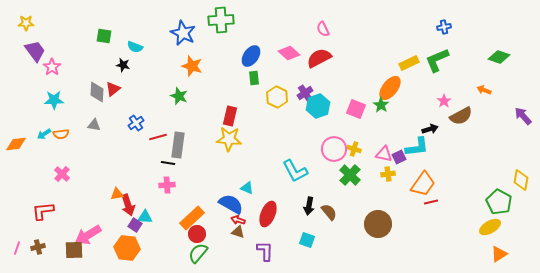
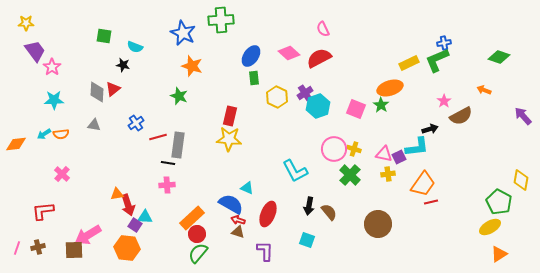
blue cross at (444, 27): moved 16 px down
orange ellipse at (390, 88): rotated 35 degrees clockwise
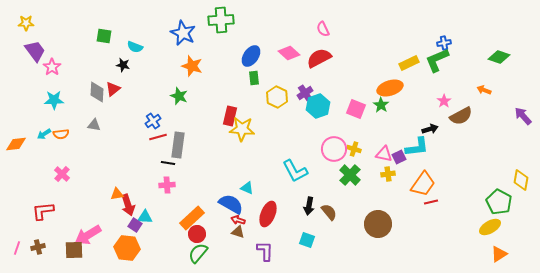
blue cross at (136, 123): moved 17 px right, 2 px up
yellow star at (229, 139): moved 13 px right, 10 px up
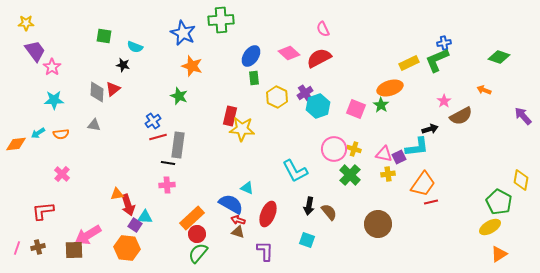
cyan arrow at (44, 134): moved 6 px left, 1 px up
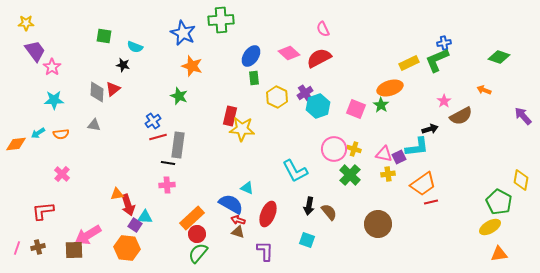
orange trapezoid at (423, 184): rotated 20 degrees clockwise
orange triangle at (499, 254): rotated 24 degrees clockwise
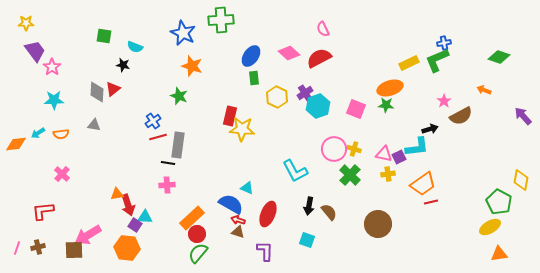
green star at (381, 105): moved 5 px right; rotated 28 degrees counterclockwise
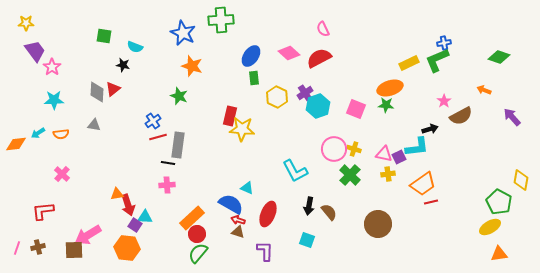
purple arrow at (523, 116): moved 11 px left, 1 px down
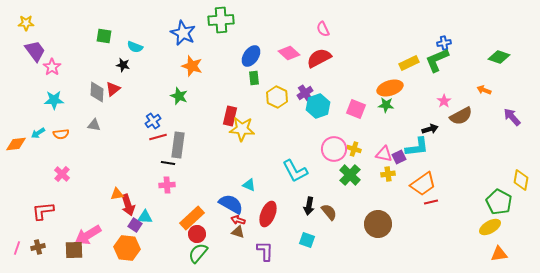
cyan triangle at (247, 188): moved 2 px right, 3 px up
